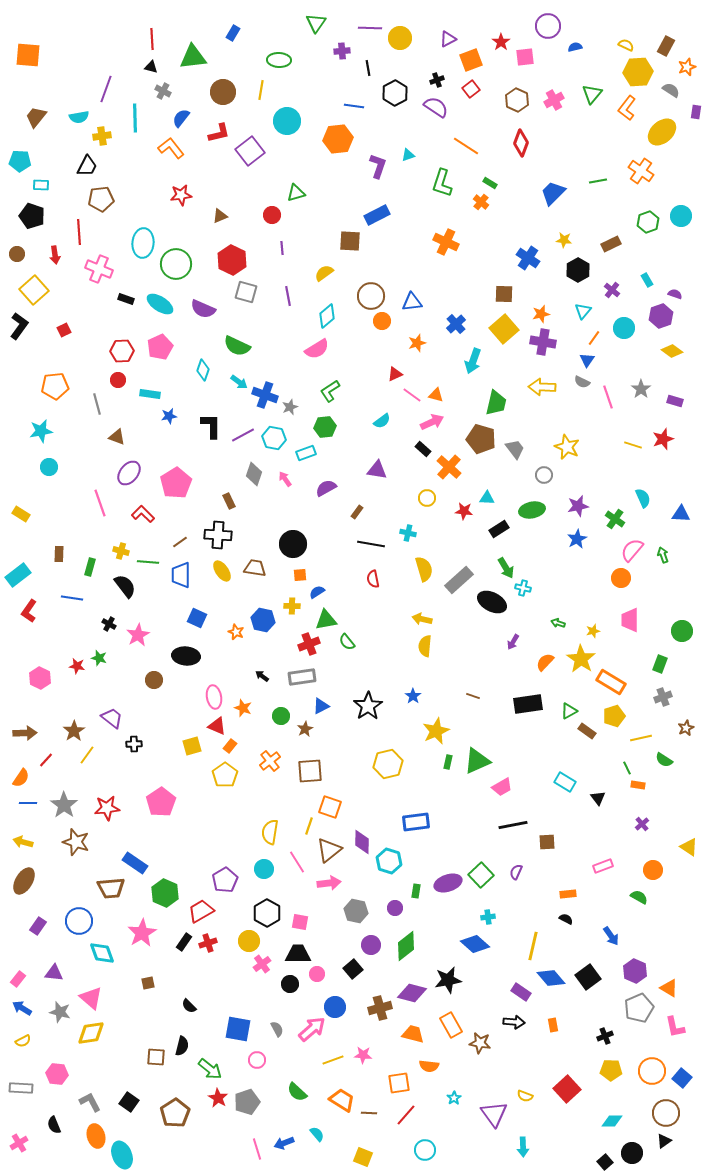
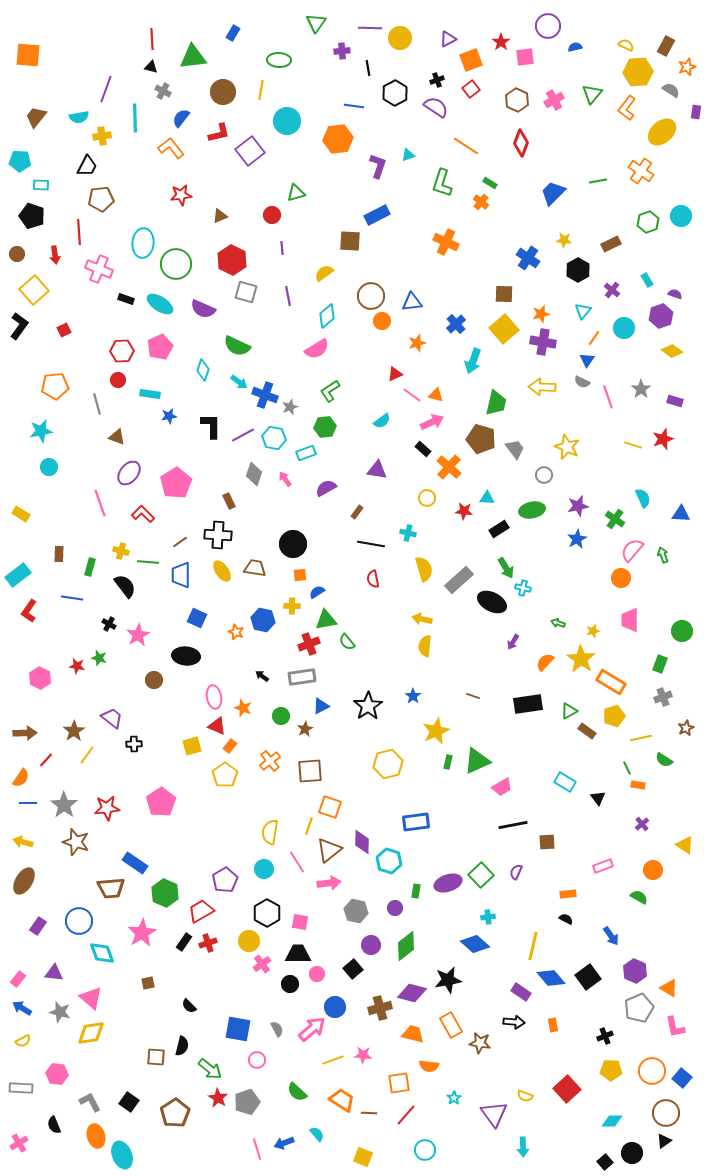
yellow triangle at (689, 847): moved 4 px left, 2 px up
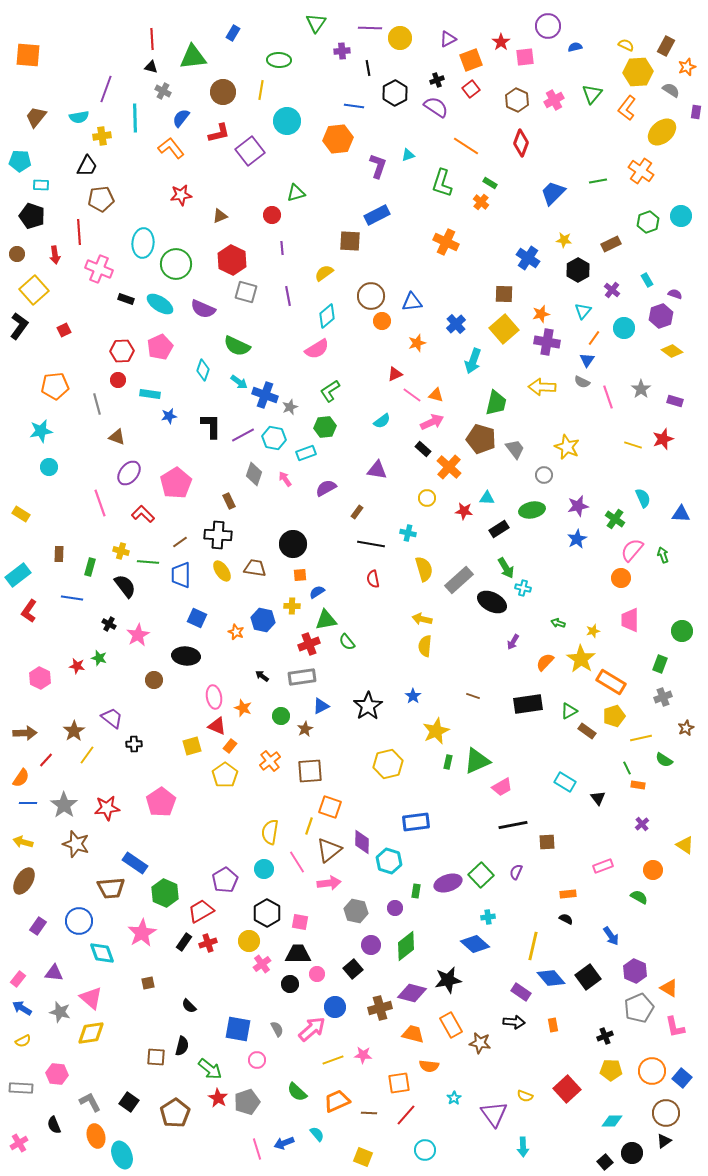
purple cross at (543, 342): moved 4 px right
brown star at (76, 842): moved 2 px down
orange trapezoid at (342, 1100): moved 5 px left, 1 px down; rotated 56 degrees counterclockwise
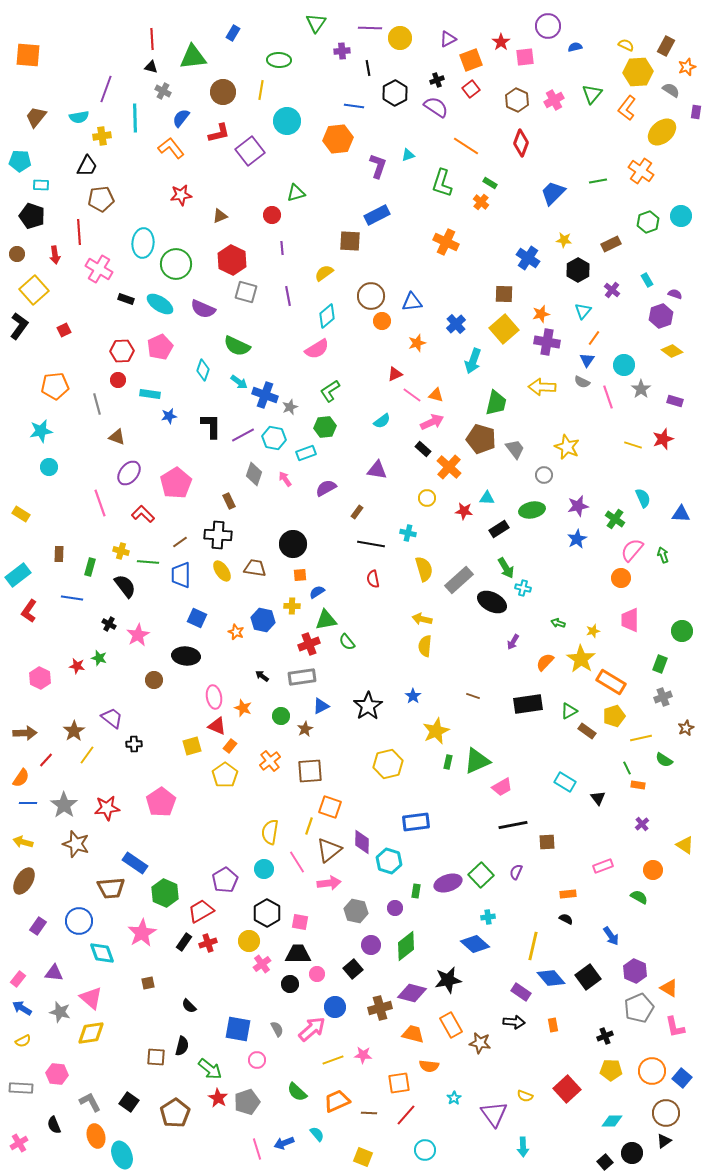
pink cross at (99, 269): rotated 8 degrees clockwise
cyan circle at (624, 328): moved 37 px down
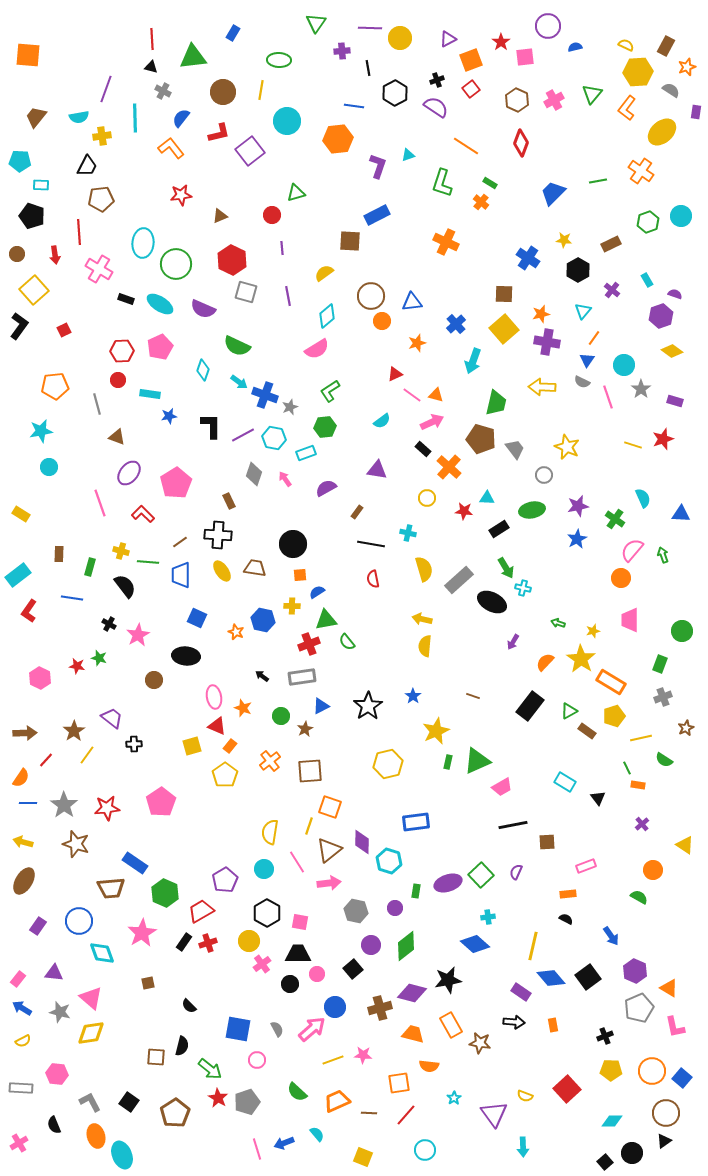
black rectangle at (528, 704): moved 2 px right, 2 px down; rotated 44 degrees counterclockwise
pink rectangle at (603, 866): moved 17 px left
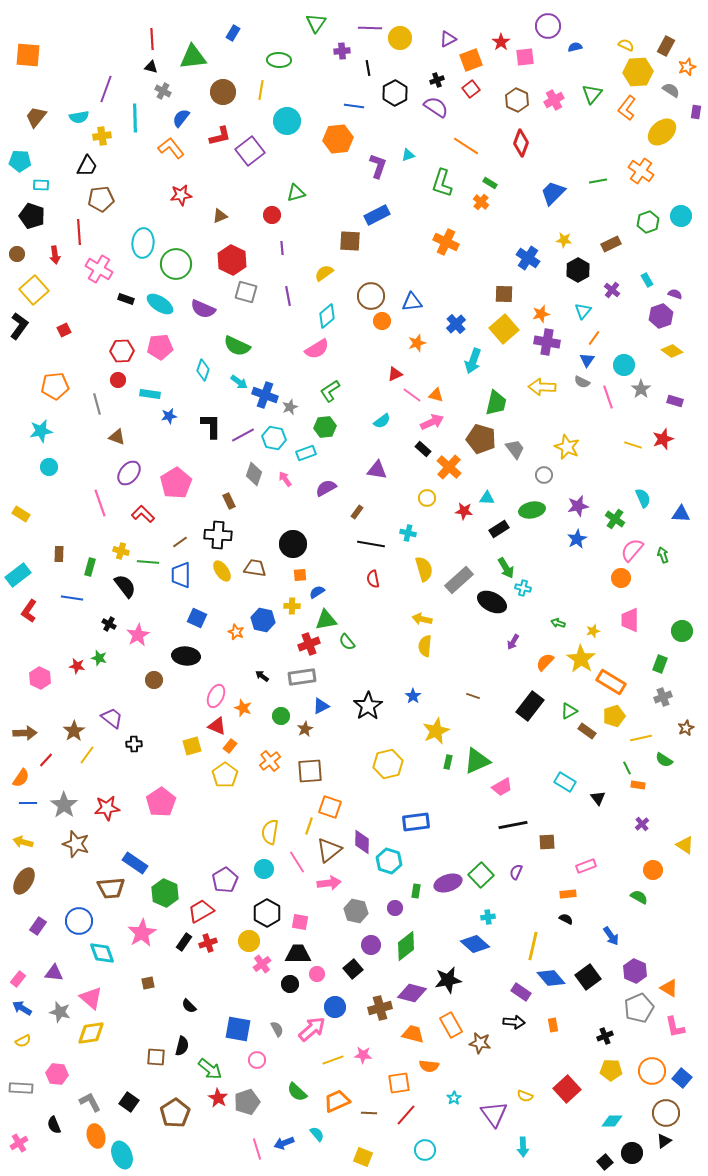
red L-shape at (219, 133): moved 1 px right, 3 px down
pink pentagon at (160, 347): rotated 20 degrees clockwise
pink ellipse at (214, 697): moved 2 px right, 1 px up; rotated 35 degrees clockwise
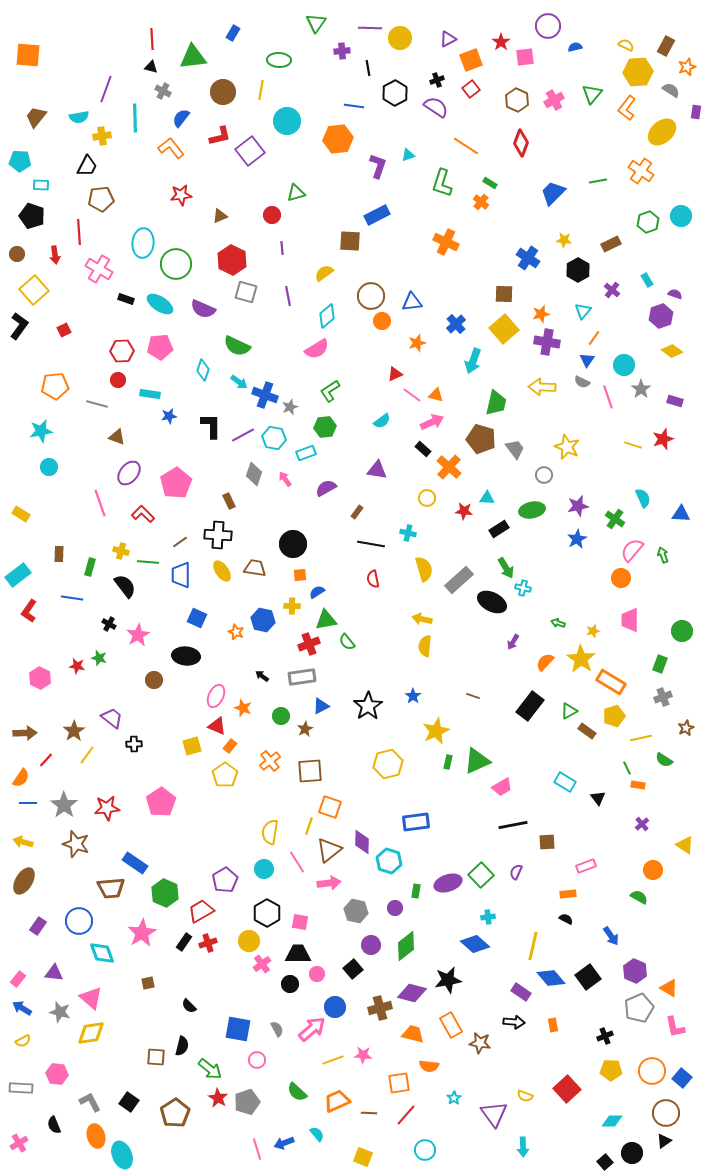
gray line at (97, 404): rotated 60 degrees counterclockwise
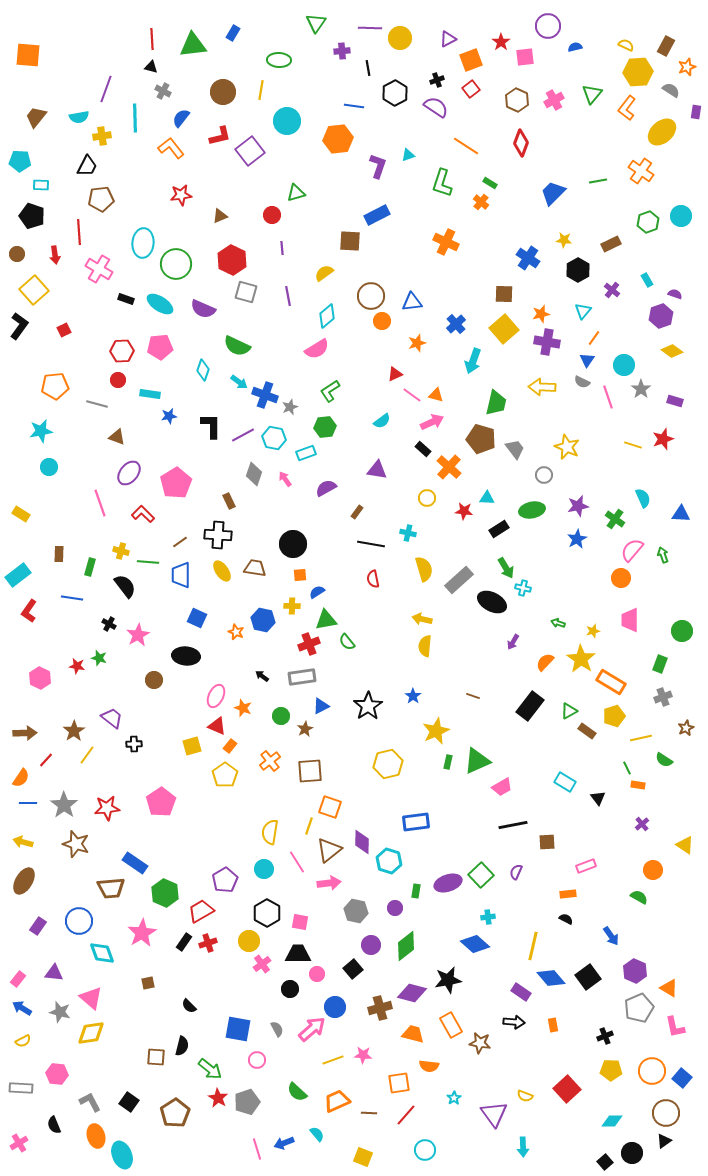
green triangle at (193, 57): moved 12 px up
black circle at (290, 984): moved 5 px down
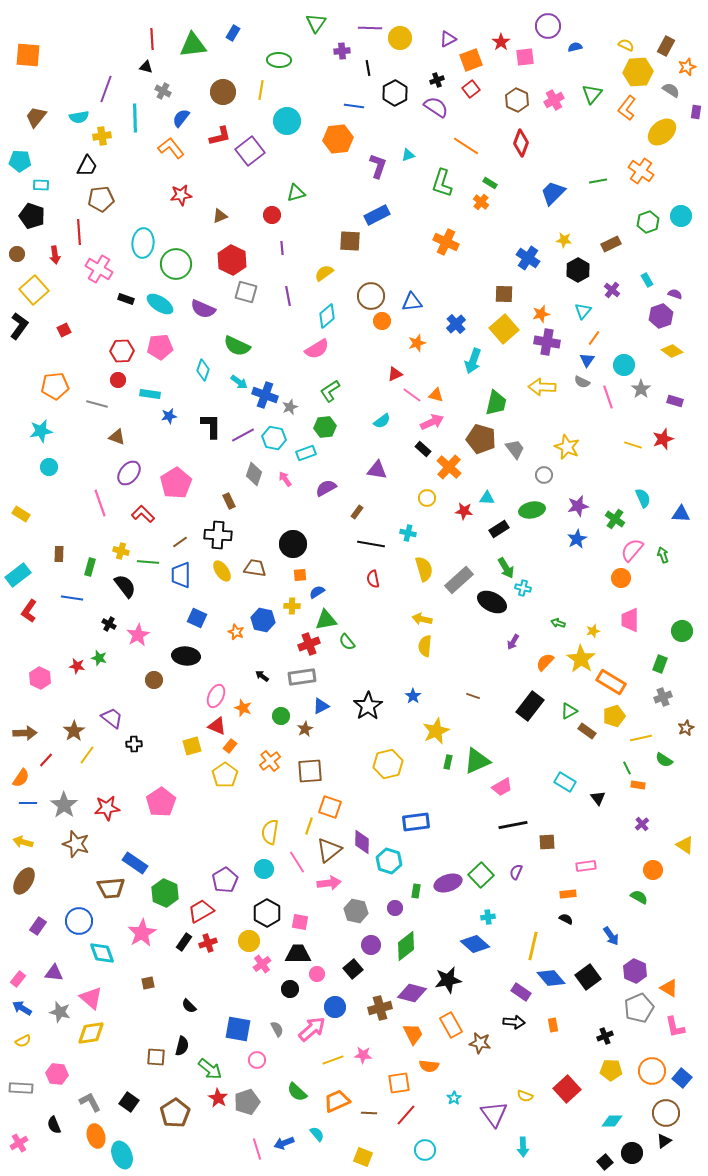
black triangle at (151, 67): moved 5 px left
pink rectangle at (586, 866): rotated 12 degrees clockwise
orange trapezoid at (413, 1034): rotated 50 degrees clockwise
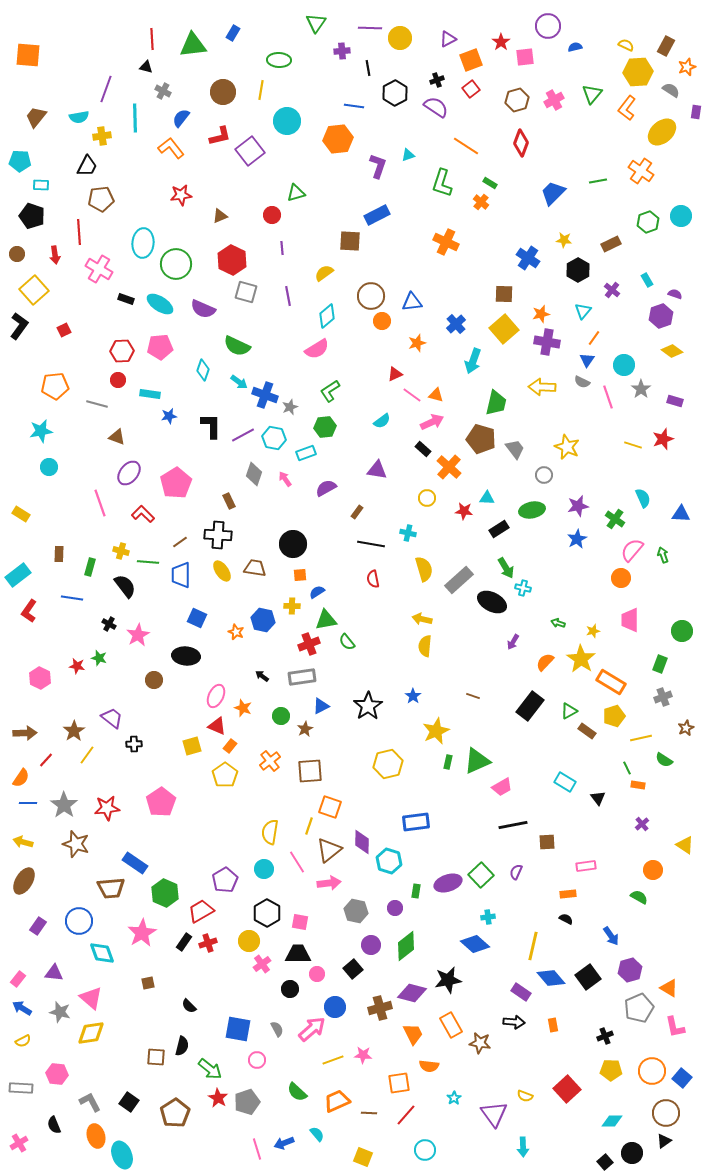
brown hexagon at (517, 100): rotated 20 degrees clockwise
purple hexagon at (635, 971): moved 5 px left, 1 px up; rotated 20 degrees clockwise
